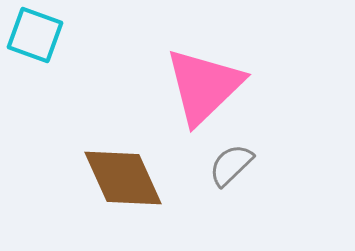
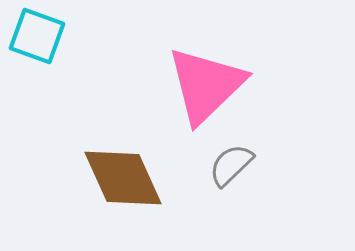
cyan square: moved 2 px right, 1 px down
pink triangle: moved 2 px right, 1 px up
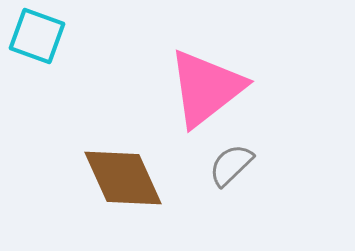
pink triangle: moved 3 px down; rotated 6 degrees clockwise
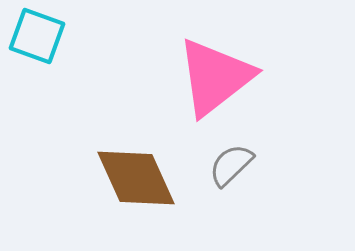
pink triangle: moved 9 px right, 11 px up
brown diamond: moved 13 px right
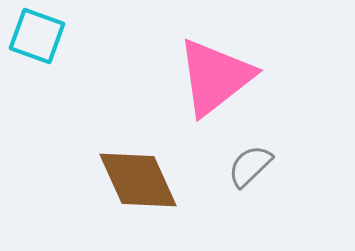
gray semicircle: moved 19 px right, 1 px down
brown diamond: moved 2 px right, 2 px down
